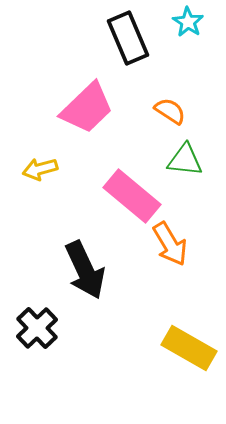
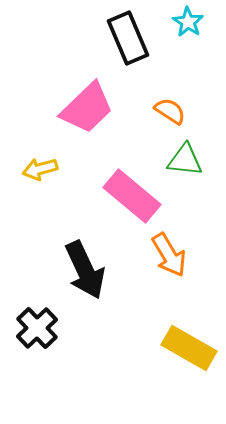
orange arrow: moved 1 px left, 11 px down
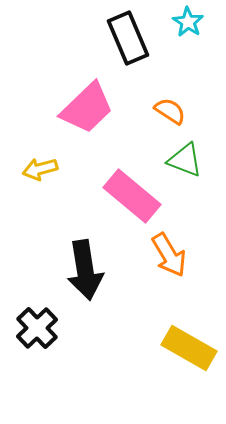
green triangle: rotated 15 degrees clockwise
black arrow: rotated 16 degrees clockwise
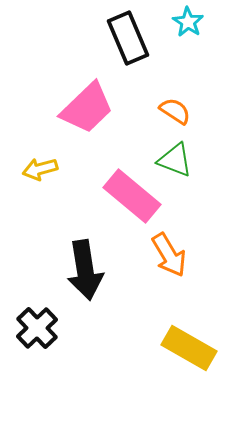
orange semicircle: moved 5 px right
green triangle: moved 10 px left
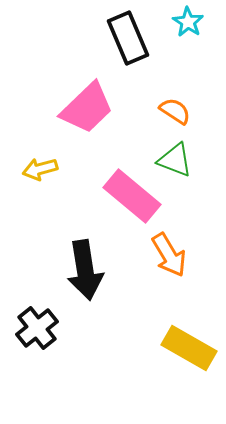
black cross: rotated 6 degrees clockwise
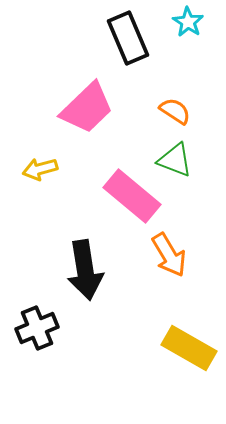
black cross: rotated 15 degrees clockwise
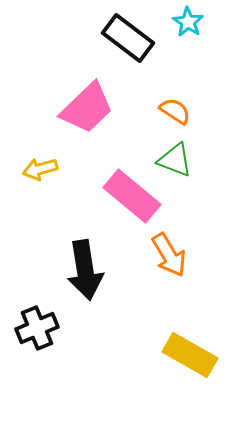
black rectangle: rotated 30 degrees counterclockwise
yellow rectangle: moved 1 px right, 7 px down
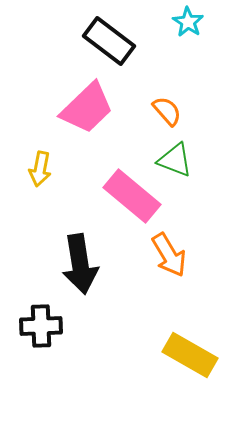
black rectangle: moved 19 px left, 3 px down
orange semicircle: moved 8 px left; rotated 16 degrees clockwise
yellow arrow: rotated 64 degrees counterclockwise
black arrow: moved 5 px left, 6 px up
black cross: moved 4 px right, 2 px up; rotated 21 degrees clockwise
